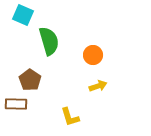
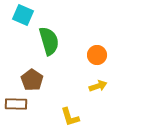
orange circle: moved 4 px right
brown pentagon: moved 2 px right
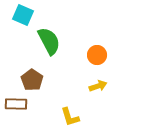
green semicircle: rotated 12 degrees counterclockwise
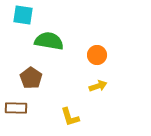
cyan square: rotated 15 degrees counterclockwise
green semicircle: rotated 52 degrees counterclockwise
brown pentagon: moved 1 px left, 2 px up
brown rectangle: moved 4 px down
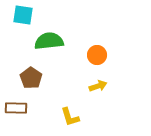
green semicircle: rotated 16 degrees counterclockwise
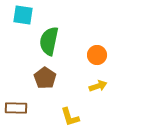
green semicircle: rotated 72 degrees counterclockwise
brown pentagon: moved 14 px right
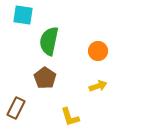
orange circle: moved 1 px right, 4 px up
brown rectangle: rotated 65 degrees counterclockwise
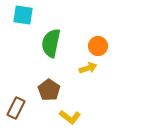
green semicircle: moved 2 px right, 2 px down
orange circle: moved 5 px up
brown pentagon: moved 4 px right, 12 px down
yellow arrow: moved 10 px left, 18 px up
yellow L-shape: rotated 35 degrees counterclockwise
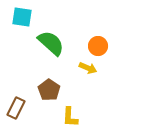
cyan square: moved 1 px left, 2 px down
green semicircle: rotated 120 degrees clockwise
yellow arrow: rotated 42 degrees clockwise
yellow L-shape: rotated 55 degrees clockwise
